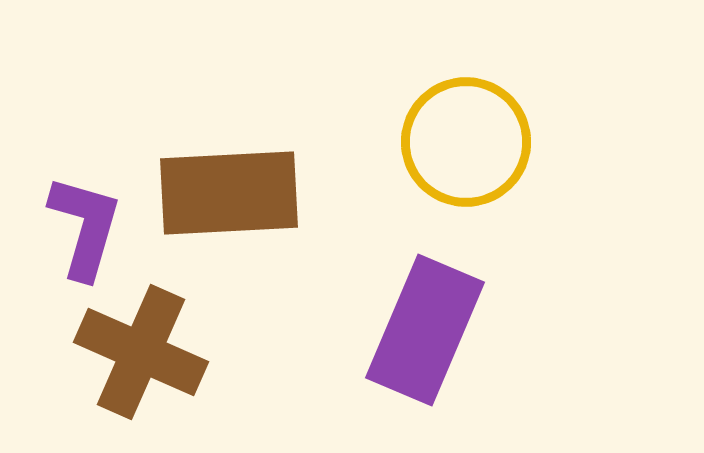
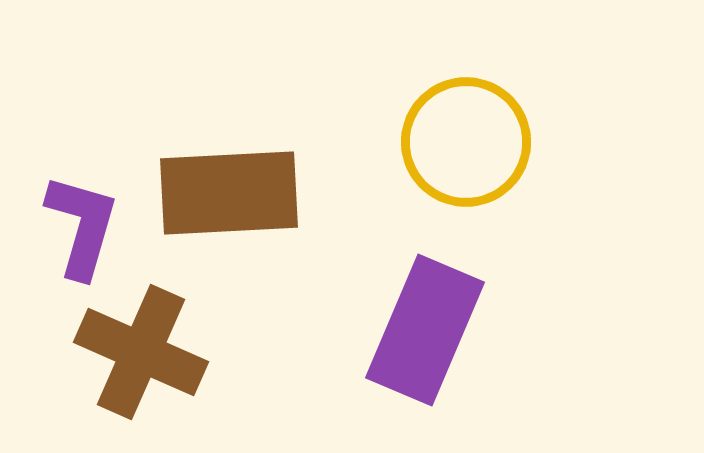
purple L-shape: moved 3 px left, 1 px up
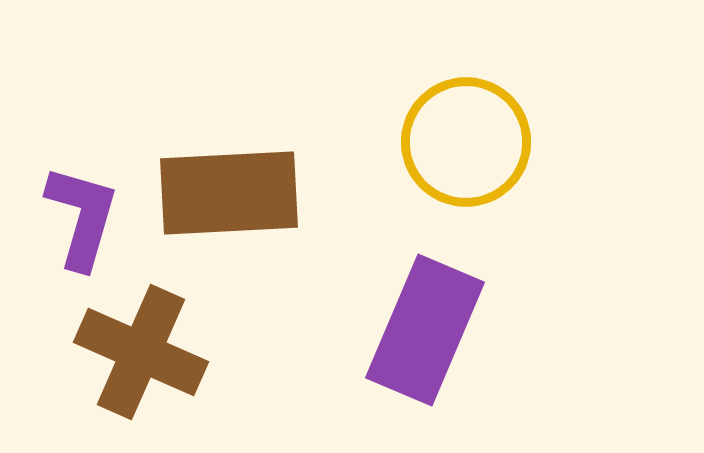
purple L-shape: moved 9 px up
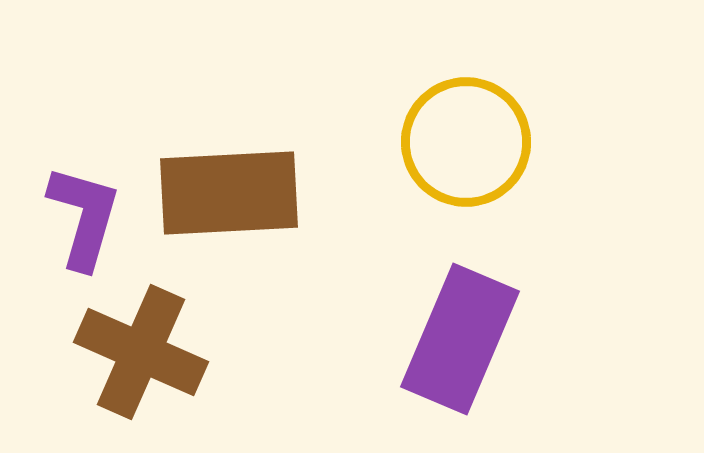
purple L-shape: moved 2 px right
purple rectangle: moved 35 px right, 9 px down
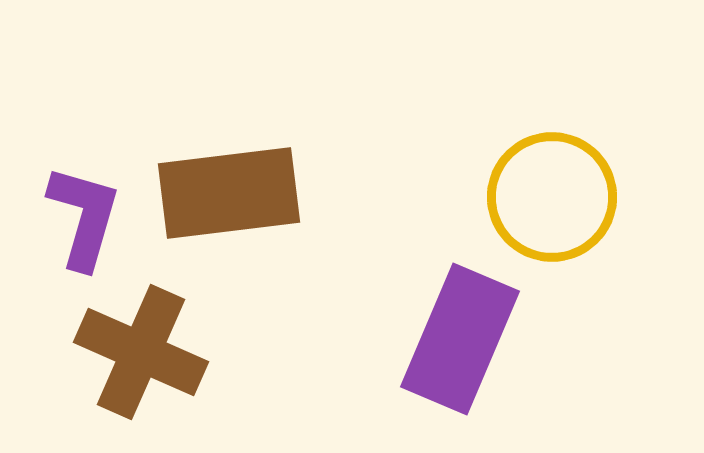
yellow circle: moved 86 px right, 55 px down
brown rectangle: rotated 4 degrees counterclockwise
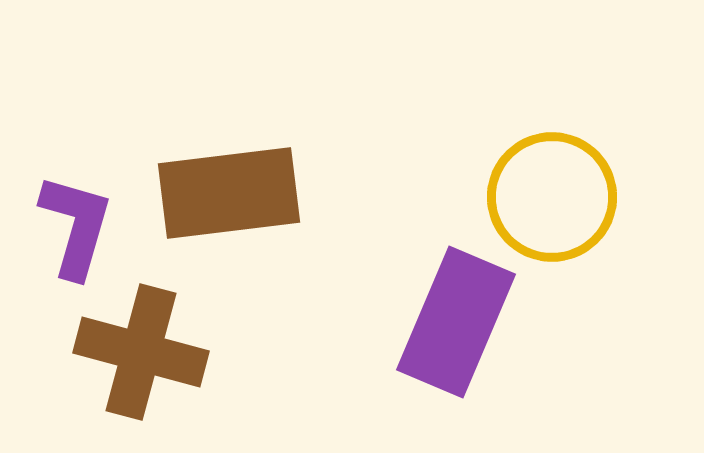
purple L-shape: moved 8 px left, 9 px down
purple rectangle: moved 4 px left, 17 px up
brown cross: rotated 9 degrees counterclockwise
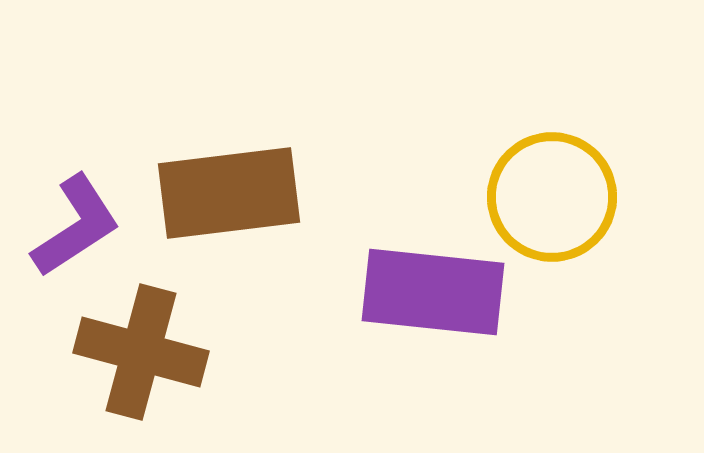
purple L-shape: rotated 41 degrees clockwise
purple rectangle: moved 23 px left, 30 px up; rotated 73 degrees clockwise
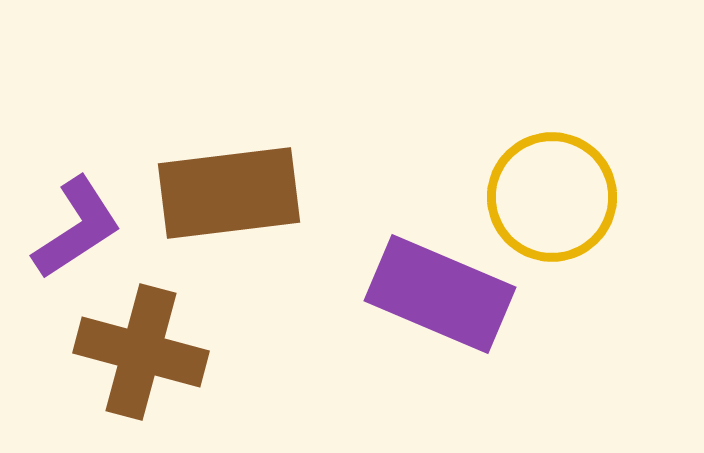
purple L-shape: moved 1 px right, 2 px down
purple rectangle: moved 7 px right, 2 px down; rotated 17 degrees clockwise
